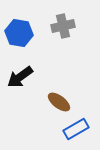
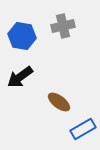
blue hexagon: moved 3 px right, 3 px down
blue rectangle: moved 7 px right
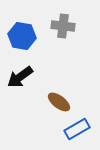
gray cross: rotated 20 degrees clockwise
blue rectangle: moved 6 px left
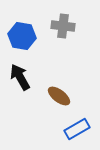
black arrow: rotated 96 degrees clockwise
brown ellipse: moved 6 px up
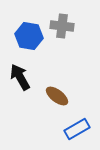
gray cross: moved 1 px left
blue hexagon: moved 7 px right
brown ellipse: moved 2 px left
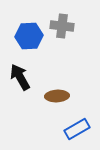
blue hexagon: rotated 12 degrees counterclockwise
brown ellipse: rotated 40 degrees counterclockwise
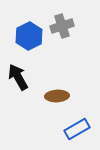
gray cross: rotated 25 degrees counterclockwise
blue hexagon: rotated 24 degrees counterclockwise
black arrow: moved 2 px left
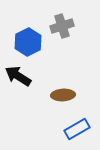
blue hexagon: moved 1 px left, 6 px down
black arrow: moved 1 px up; rotated 28 degrees counterclockwise
brown ellipse: moved 6 px right, 1 px up
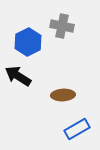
gray cross: rotated 30 degrees clockwise
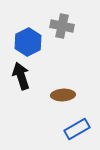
black arrow: moved 3 px right; rotated 40 degrees clockwise
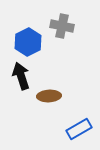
brown ellipse: moved 14 px left, 1 px down
blue rectangle: moved 2 px right
